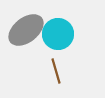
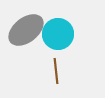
brown line: rotated 10 degrees clockwise
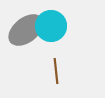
cyan circle: moved 7 px left, 8 px up
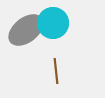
cyan circle: moved 2 px right, 3 px up
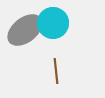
gray ellipse: moved 1 px left
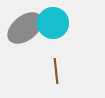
gray ellipse: moved 2 px up
